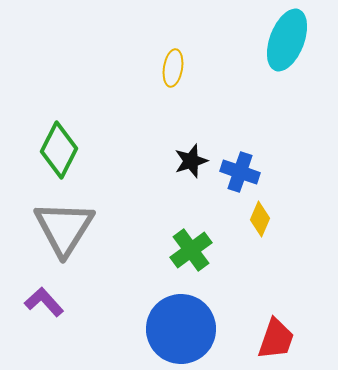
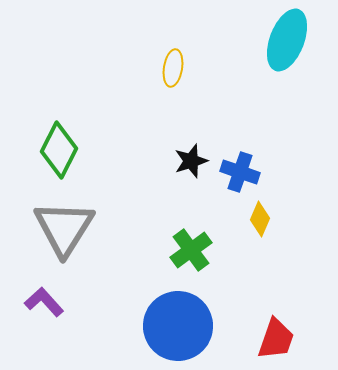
blue circle: moved 3 px left, 3 px up
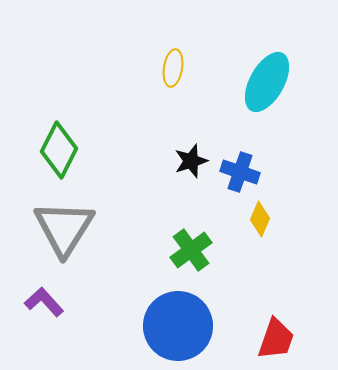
cyan ellipse: moved 20 px left, 42 px down; rotated 8 degrees clockwise
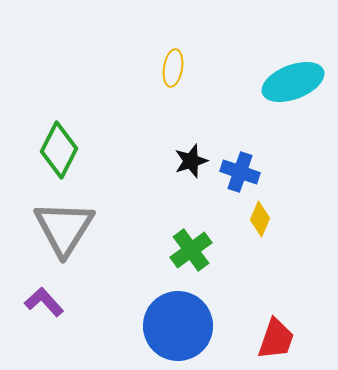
cyan ellipse: moved 26 px right; rotated 40 degrees clockwise
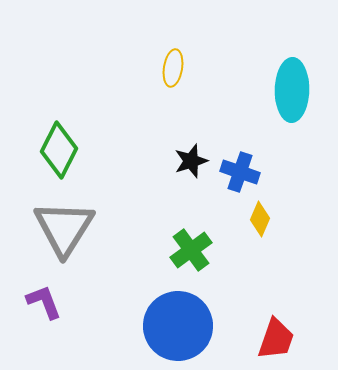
cyan ellipse: moved 1 px left, 8 px down; rotated 68 degrees counterclockwise
purple L-shape: rotated 21 degrees clockwise
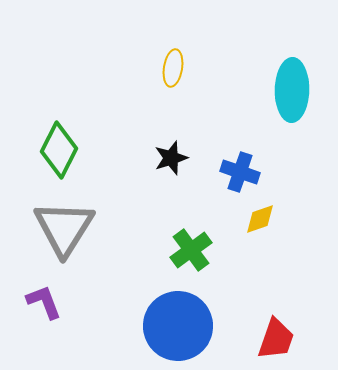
black star: moved 20 px left, 3 px up
yellow diamond: rotated 48 degrees clockwise
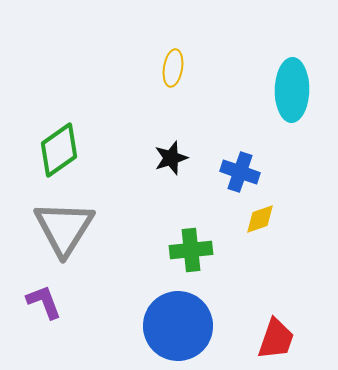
green diamond: rotated 28 degrees clockwise
green cross: rotated 30 degrees clockwise
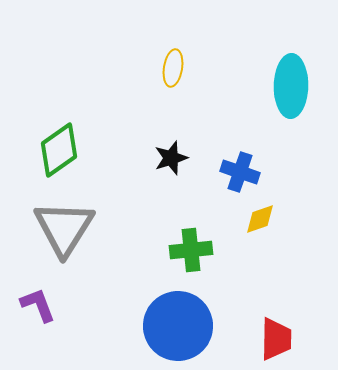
cyan ellipse: moved 1 px left, 4 px up
purple L-shape: moved 6 px left, 3 px down
red trapezoid: rotated 18 degrees counterclockwise
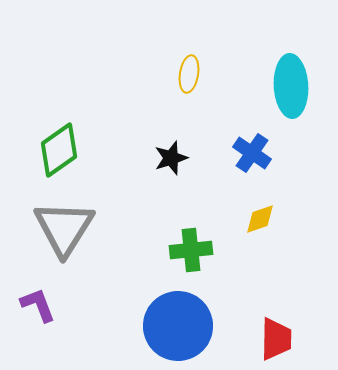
yellow ellipse: moved 16 px right, 6 px down
cyan ellipse: rotated 4 degrees counterclockwise
blue cross: moved 12 px right, 19 px up; rotated 15 degrees clockwise
